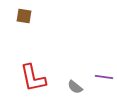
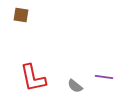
brown square: moved 3 px left, 1 px up
gray semicircle: moved 1 px up
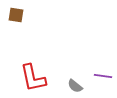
brown square: moved 5 px left
purple line: moved 1 px left, 1 px up
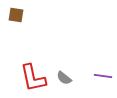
gray semicircle: moved 11 px left, 8 px up
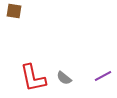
brown square: moved 2 px left, 4 px up
purple line: rotated 36 degrees counterclockwise
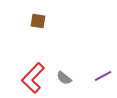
brown square: moved 24 px right, 10 px down
red L-shape: rotated 56 degrees clockwise
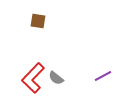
gray semicircle: moved 8 px left
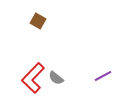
brown square: rotated 21 degrees clockwise
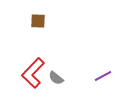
brown square: rotated 28 degrees counterclockwise
red L-shape: moved 5 px up
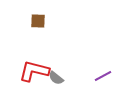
red L-shape: moved 1 px right, 2 px up; rotated 60 degrees clockwise
